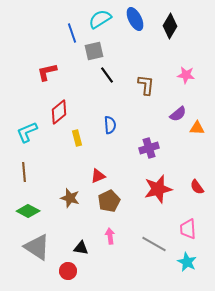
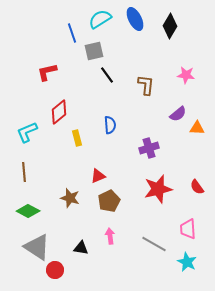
red circle: moved 13 px left, 1 px up
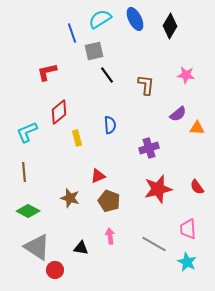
brown pentagon: rotated 25 degrees counterclockwise
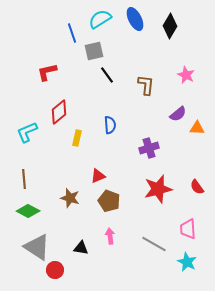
pink star: rotated 18 degrees clockwise
yellow rectangle: rotated 28 degrees clockwise
brown line: moved 7 px down
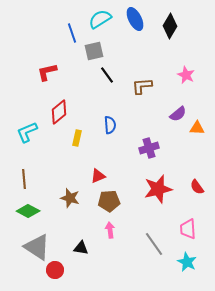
brown L-shape: moved 4 px left, 1 px down; rotated 100 degrees counterclockwise
brown pentagon: rotated 25 degrees counterclockwise
pink arrow: moved 6 px up
gray line: rotated 25 degrees clockwise
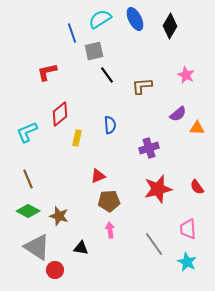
red diamond: moved 1 px right, 2 px down
brown line: moved 4 px right; rotated 18 degrees counterclockwise
brown star: moved 11 px left, 18 px down
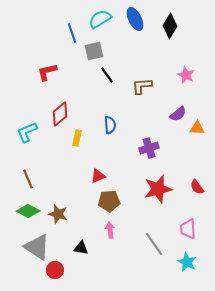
brown star: moved 1 px left, 2 px up
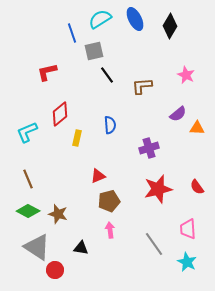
brown pentagon: rotated 10 degrees counterclockwise
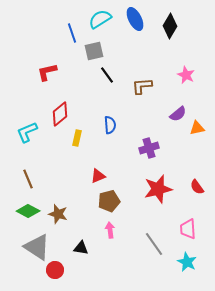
orange triangle: rotated 14 degrees counterclockwise
